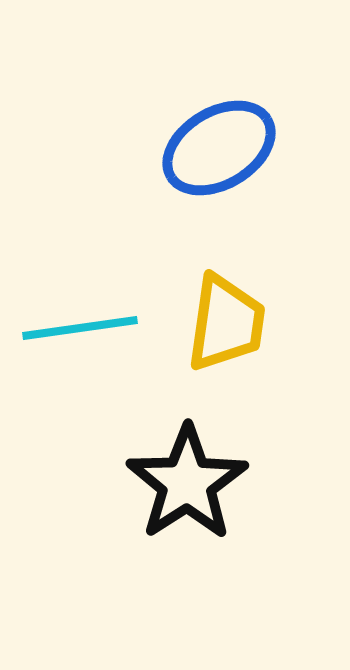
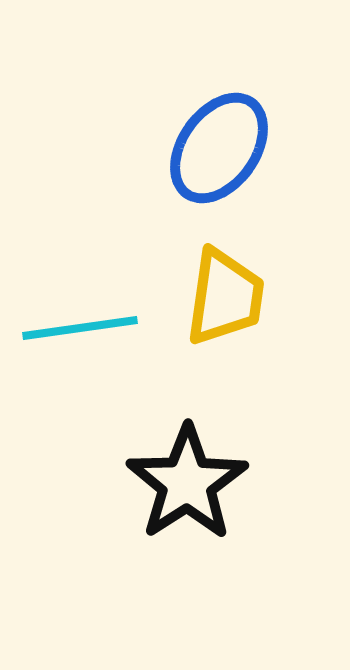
blue ellipse: rotated 24 degrees counterclockwise
yellow trapezoid: moved 1 px left, 26 px up
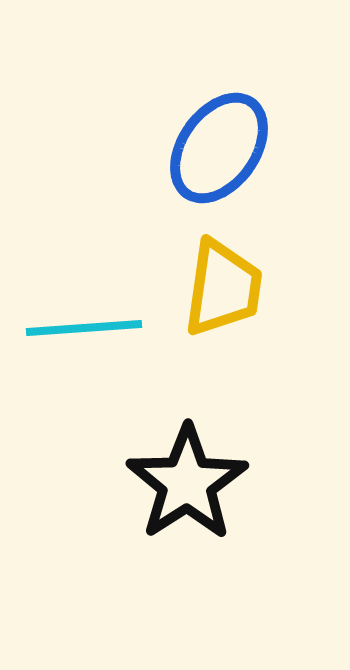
yellow trapezoid: moved 2 px left, 9 px up
cyan line: moved 4 px right; rotated 4 degrees clockwise
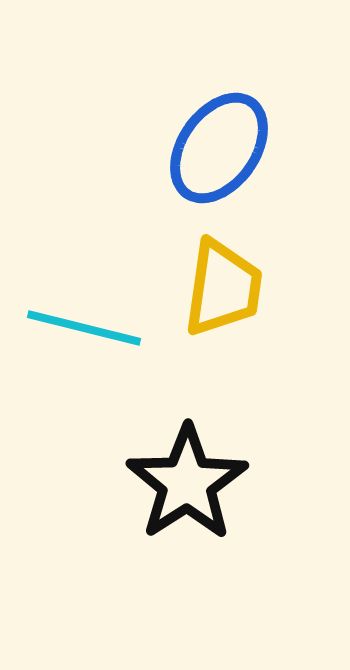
cyan line: rotated 18 degrees clockwise
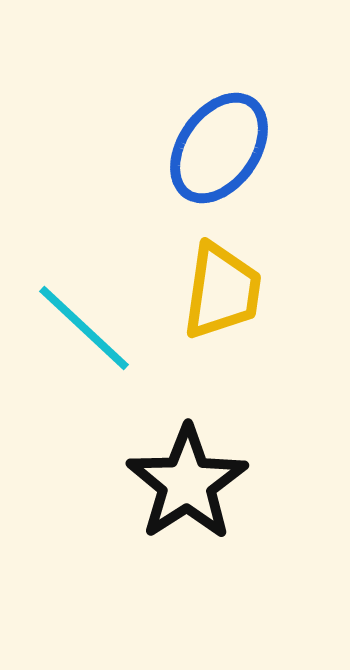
yellow trapezoid: moved 1 px left, 3 px down
cyan line: rotated 29 degrees clockwise
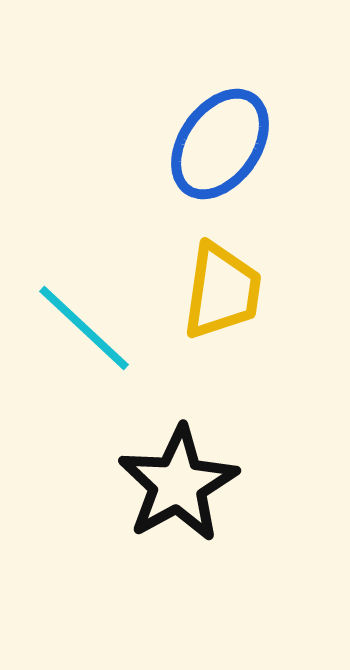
blue ellipse: moved 1 px right, 4 px up
black star: moved 9 px left, 1 px down; rotated 4 degrees clockwise
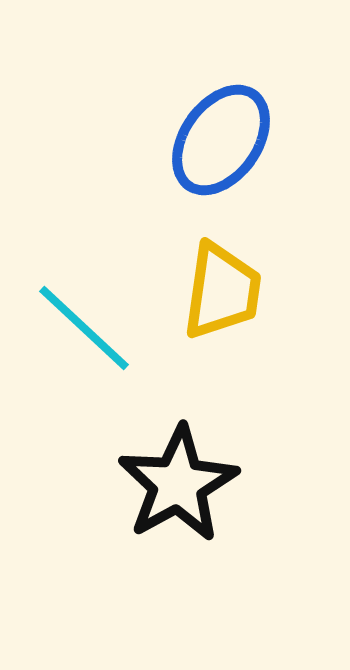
blue ellipse: moved 1 px right, 4 px up
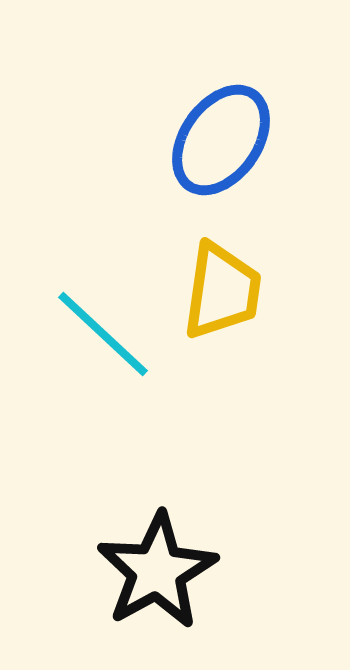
cyan line: moved 19 px right, 6 px down
black star: moved 21 px left, 87 px down
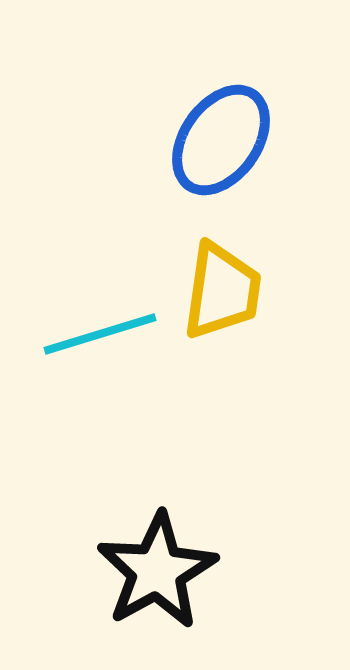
cyan line: moved 3 px left; rotated 60 degrees counterclockwise
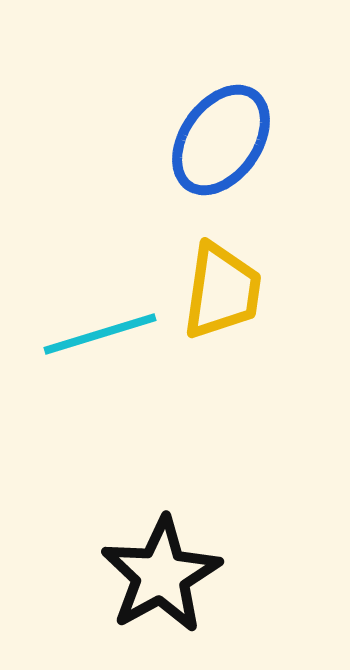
black star: moved 4 px right, 4 px down
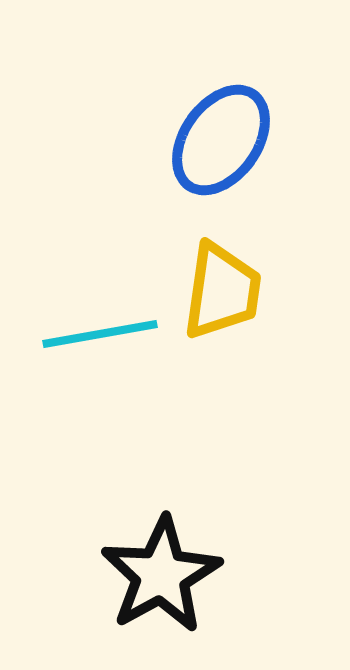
cyan line: rotated 7 degrees clockwise
